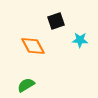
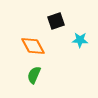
green semicircle: moved 8 px right, 10 px up; rotated 36 degrees counterclockwise
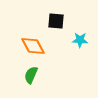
black square: rotated 24 degrees clockwise
green semicircle: moved 3 px left
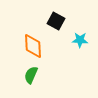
black square: rotated 24 degrees clockwise
orange diamond: rotated 25 degrees clockwise
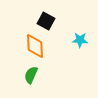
black square: moved 10 px left
orange diamond: moved 2 px right
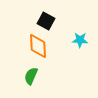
orange diamond: moved 3 px right
green semicircle: moved 1 px down
